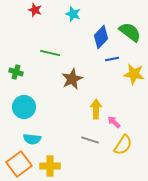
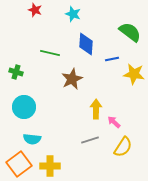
blue diamond: moved 15 px left, 7 px down; rotated 40 degrees counterclockwise
gray line: rotated 36 degrees counterclockwise
yellow semicircle: moved 2 px down
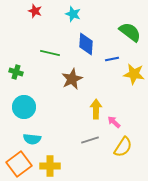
red star: moved 1 px down
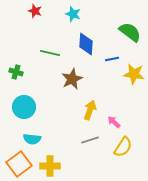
yellow arrow: moved 6 px left, 1 px down; rotated 18 degrees clockwise
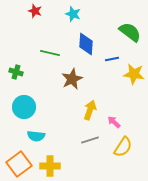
cyan semicircle: moved 4 px right, 3 px up
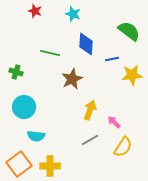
green semicircle: moved 1 px left, 1 px up
yellow star: moved 2 px left, 1 px down; rotated 15 degrees counterclockwise
gray line: rotated 12 degrees counterclockwise
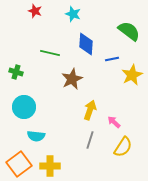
yellow star: rotated 20 degrees counterclockwise
gray line: rotated 42 degrees counterclockwise
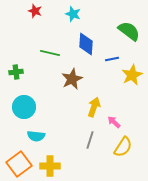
green cross: rotated 24 degrees counterclockwise
yellow arrow: moved 4 px right, 3 px up
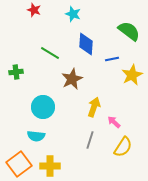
red star: moved 1 px left, 1 px up
green line: rotated 18 degrees clockwise
cyan circle: moved 19 px right
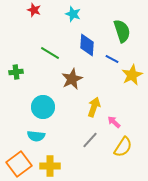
green semicircle: moved 7 px left; rotated 35 degrees clockwise
blue diamond: moved 1 px right, 1 px down
blue line: rotated 40 degrees clockwise
gray line: rotated 24 degrees clockwise
